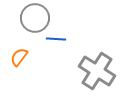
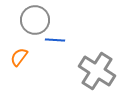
gray circle: moved 2 px down
blue line: moved 1 px left, 1 px down
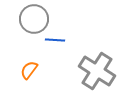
gray circle: moved 1 px left, 1 px up
orange semicircle: moved 10 px right, 13 px down
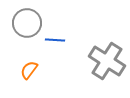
gray circle: moved 7 px left, 4 px down
gray cross: moved 10 px right, 10 px up
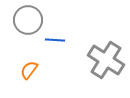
gray circle: moved 1 px right, 3 px up
gray cross: moved 1 px left, 1 px up
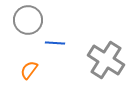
blue line: moved 3 px down
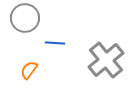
gray circle: moved 3 px left, 2 px up
gray cross: rotated 18 degrees clockwise
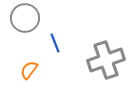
blue line: rotated 66 degrees clockwise
gray cross: rotated 21 degrees clockwise
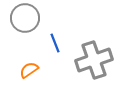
gray cross: moved 12 px left
orange semicircle: rotated 18 degrees clockwise
